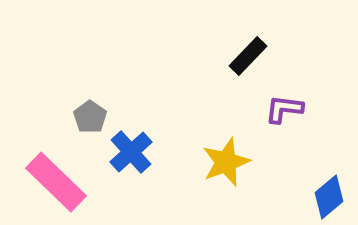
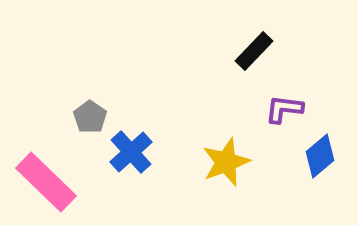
black rectangle: moved 6 px right, 5 px up
pink rectangle: moved 10 px left
blue diamond: moved 9 px left, 41 px up
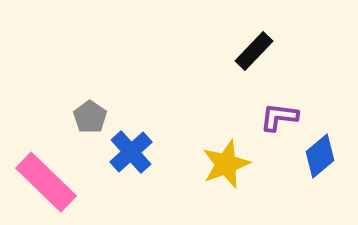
purple L-shape: moved 5 px left, 8 px down
yellow star: moved 2 px down
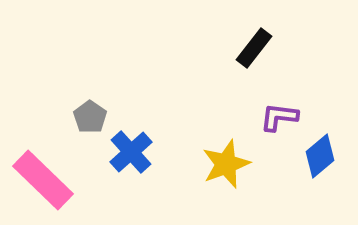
black rectangle: moved 3 px up; rotated 6 degrees counterclockwise
pink rectangle: moved 3 px left, 2 px up
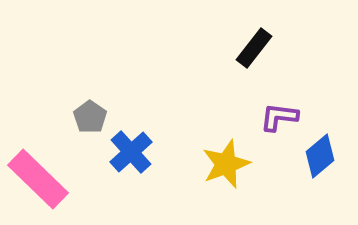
pink rectangle: moved 5 px left, 1 px up
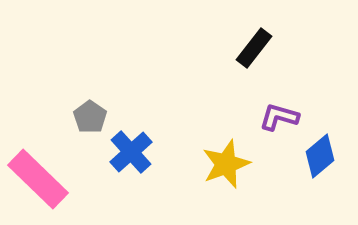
purple L-shape: rotated 9 degrees clockwise
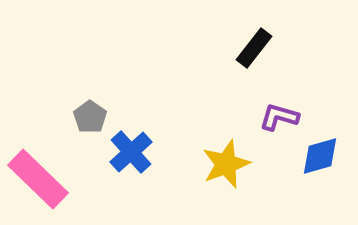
blue diamond: rotated 24 degrees clockwise
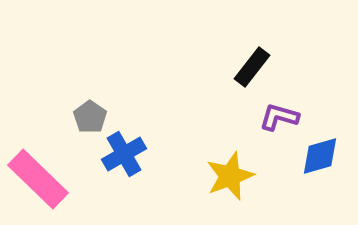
black rectangle: moved 2 px left, 19 px down
blue cross: moved 7 px left, 2 px down; rotated 12 degrees clockwise
yellow star: moved 4 px right, 12 px down
